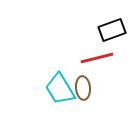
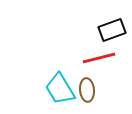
red line: moved 2 px right
brown ellipse: moved 4 px right, 2 px down
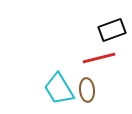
cyan trapezoid: moved 1 px left
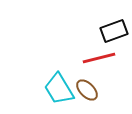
black rectangle: moved 2 px right, 1 px down
brown ellipse: rotated 40 degrees counterclockwise
